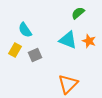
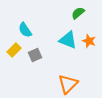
yellow rectangle: moved 1 px left; rotated 16 degrees clockwise
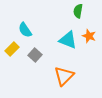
green semicircle: moved 2 px up; rotated 40 degrees counterclockwise
orange star: moved 5 px up
yellow rectangle: moved 2 px left, 1 px up
gray square: rotated 24 degrees counterclockwise
orange triangle: moved 4 px left, 8 px up
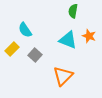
green semicircle: moved 5 px left
orange triangle: moved 1 px left
